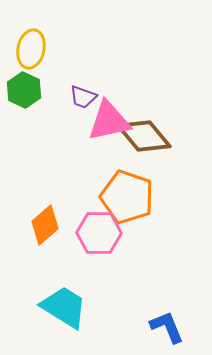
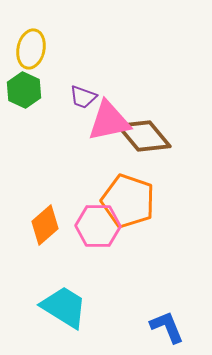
orange pentagon: moved 1 px right, 4 px down
pink hexagon: moved 1 px left, 7 px up
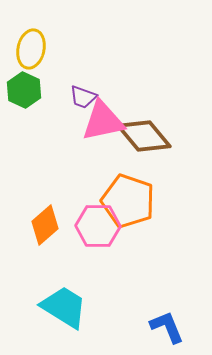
pink triangle: moved 6 px left
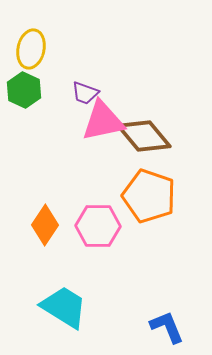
purple trapezoid: moved 2 px right, 4 px up
orange pentagon: moved 21 px right, 5 px up
orange diamond: rotated 15 degrees counterclockwise
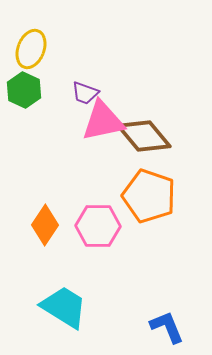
yellow ellipse: rotated 9 degrees clockwise
